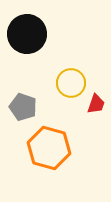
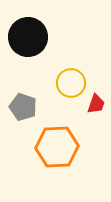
black circle: moved 1 px right, 3 px down
orange hexagon: moved 8 px right, 1 px up; rotated 18 degrees counterclockwise
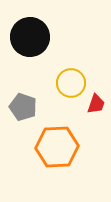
black circle: moved 2 px right
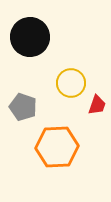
red trapezoid: moved 1 px right, 1 px down
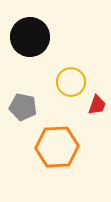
yellow circle: moved 1 px up
gray pentagon: rotated 8 degrees counterclockwise
